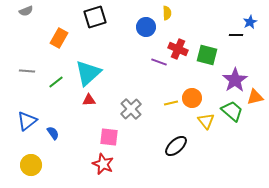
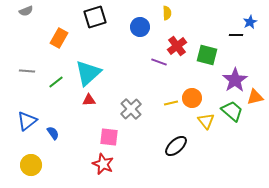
blue circle: moved 6 px left
red cross: moved 1 px left, 3 px up; rotated 30 degrees clockwise
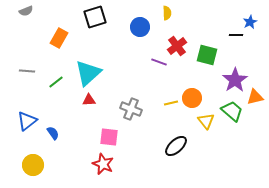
gray cross: rotated 25 degrees counterclockwise
yellow circle: moved 2 px right
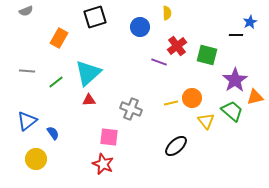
yellow circle: moved 3 px right, 6 px up
